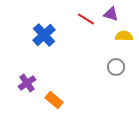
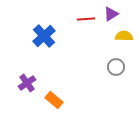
purple triangle: rotated 49 degrees counterclockwise
red line: rotated 36 degrees counterclockwise
blue cross: moved 1 px down
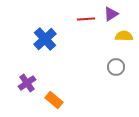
blue cross: moved 1 px right, 3 px down
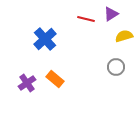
red line: rotated 18 degrees clockwise
yellow semicircle: rotated 18 degrees counterclockwise
orange rectangle: moved 1 px right, 21 px up
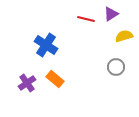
blue cross: moved 1 px right, 6 px down; rotated 15 degrees counterclockwise
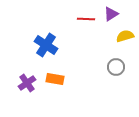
red line: rotated 12 degrees counterclockwise
yellow semicircle: moved 1 px right
orange rectangle: rotated 30 degrees counterclockwise
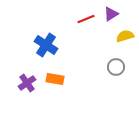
red line: rotated 24 degrees counterclockwise
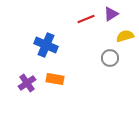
blue cross: rotated 10 degrees counterclockwise
gray circle: moved 6 px left, 9 px up
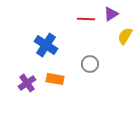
red line: rotated 24 degrees clockwise
yellow semicircle: rotated 42 degrees counterclockwise
blue cross: rotated 10 degrees clockwise
gray circle: moved 20 px left, 6 px down
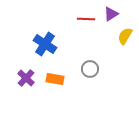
blue cross: moved 1 px left, 1 px up
gray circle: moved 5 px down
purple cross: moved 1 px left, 5 px up; rotated 12 degrees counterclockwise
